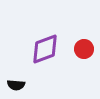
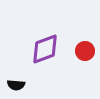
red circle: moved 1 px right, 2 px down
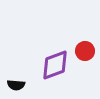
purple diamond: moved 10 px right, 16 px down
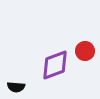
black semicircle: moved 2 px down
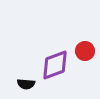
black semicircle: moved 10 px right, 3 px up
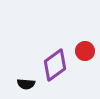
purple diamond: rotated 16 degrees counterclockwise
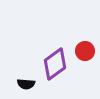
purple diamond: moved 1 px up
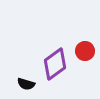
black semicircle: rotated 12 degrees clockwise
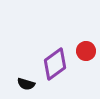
red circle: moved 1 px right
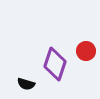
purple diamond: rotated 36 degrees counterclockwise
